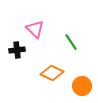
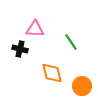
pink triangle: rotated 42 degrees counterclockwise
black cross: moved 3 px right, 1 px up; rotated 21 degrees clockwise
orange diamond: rotated 50 degrees clockwise
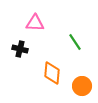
pink triangle: moved 6 px up
green line: moved 4 px right
orange diamond: rotated 20 degrees clockwise
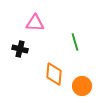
green line: rotated 18 degrees clockwise
orange diamond: moved 2 px right, 1 px down
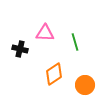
pink triangle: moved 10 px right, 10 px down
orange diamond: rotated 50 degrees clockwise
orange circle: moved 3 px right, 1 px up
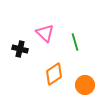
pink triangle: rotated 42 degrees clockwise
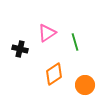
pink triangle: moved 2 px right; rotated 42 degrees clockwise
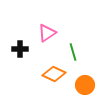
green line: moved 2 px left, 10 px down
black cross: rotated 14 degrees counterclockwise
orange diamond: rotated 60 degrees clockwise
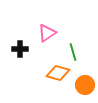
orange diamond: moved 4 px right, 1 px up; rotated 10 degrees counterclockwise
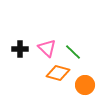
pink triangle: moved 15 px down; rotated 42 degrees counterclockwise
green line: rotated 30 degrees counterclockwise
